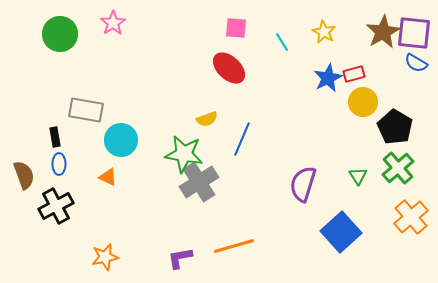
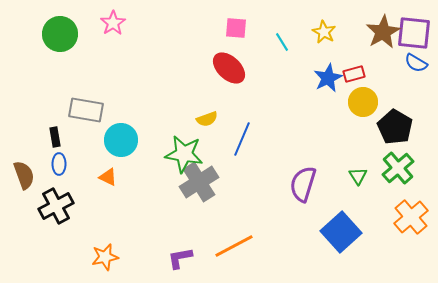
orange line: rotated 12 degrees counterclockwise
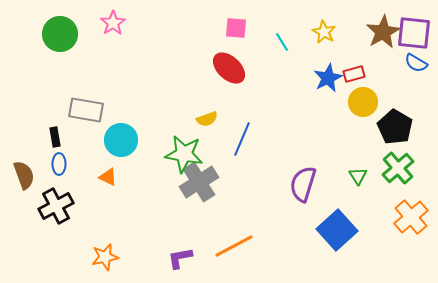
blue square: moved 4 px left, 2 px up
